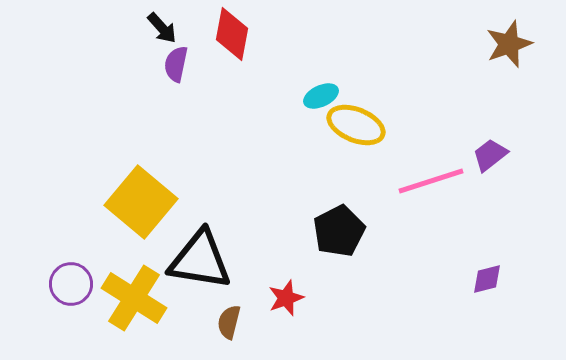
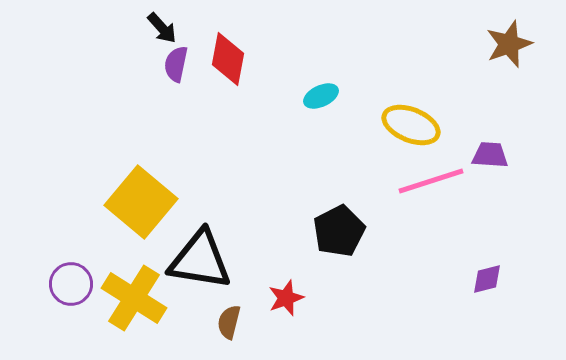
red diamond: moved 4 px left, 25 px down
yellow ellipse: moved 55 px right
purple trapezoid: rotated 42 degrees clockwise
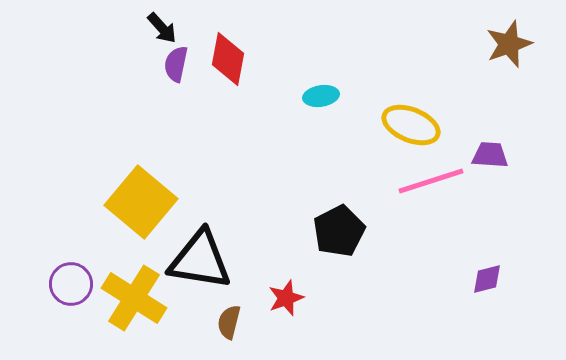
cyan ellipse: rotated 16 degrees clockwise
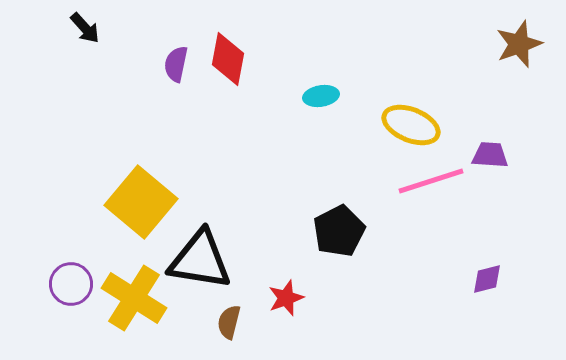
black arrow: moved 77 px left
brown star: moved 10 px right
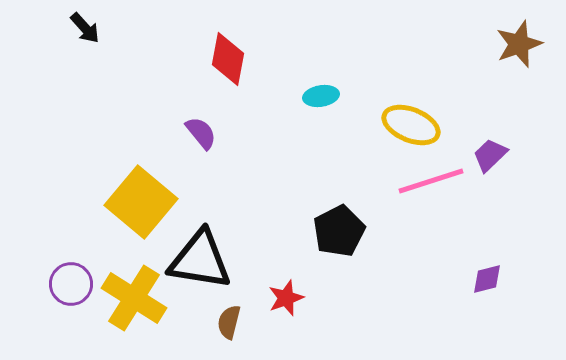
purple semicircle: moved 25 px right, 69 px down; rotated 129 degrees clockwise
purple trapezoid: rotated 48 degrees counterclockwise
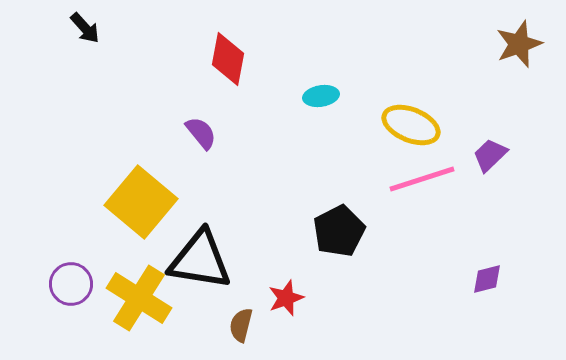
pink line: moved 9 px left, 2 px up
yellow cross: moved 5 px right
brown semicircle: moved 12 px right, 3 px down
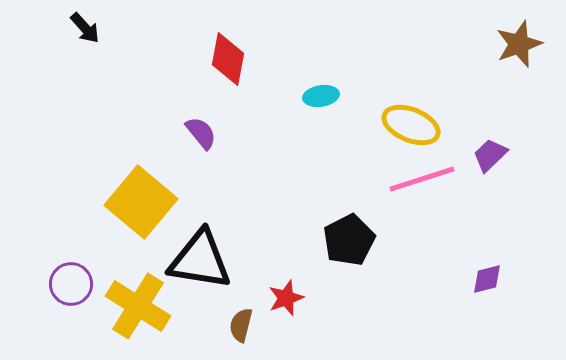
black pentagon: moved 10 px right, 9 px down
yellow cross: moved 1 px left, 8 px down
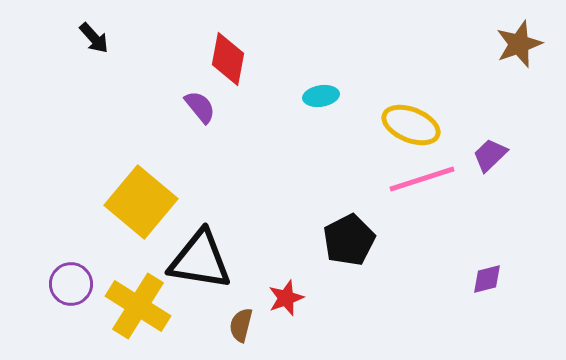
black arrow: moved 9 px right, 10 px down
purple semicircle: moved 1 px left, 26 px up
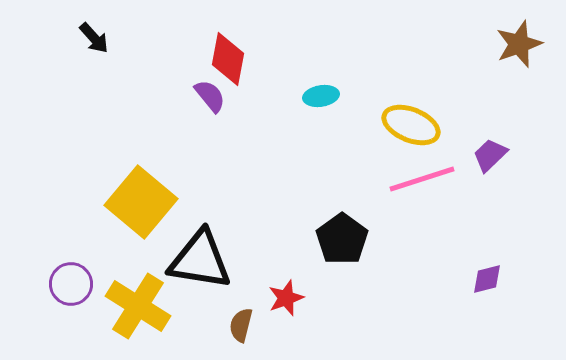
purple semicircle: moved 10 px right, 11 px up
black pentagon: moved 7 px left, 1 px up; rotated 9 degrees counterclockwise
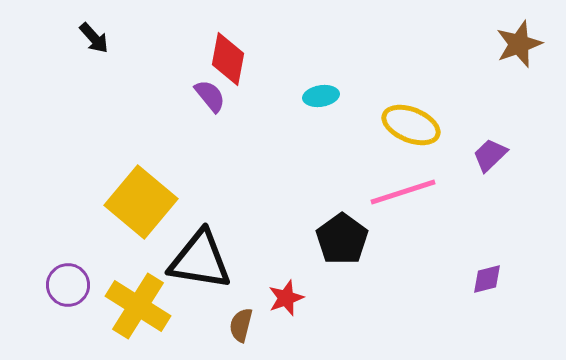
pink line: moved 19 px left, 13 px down
purple circle: moved 3 px left, 1 px down
